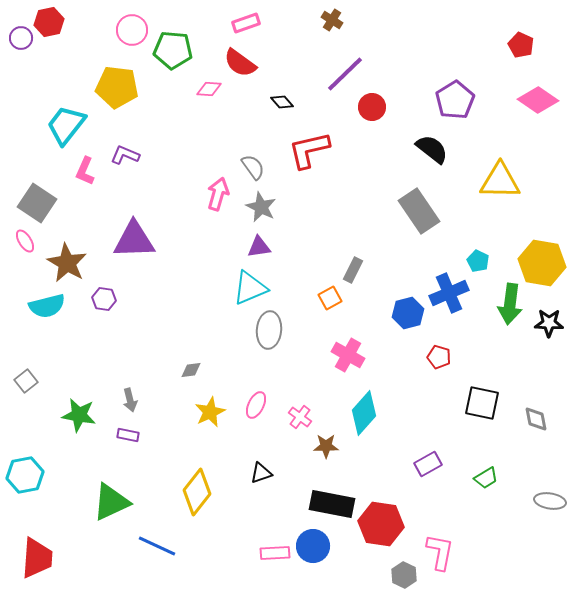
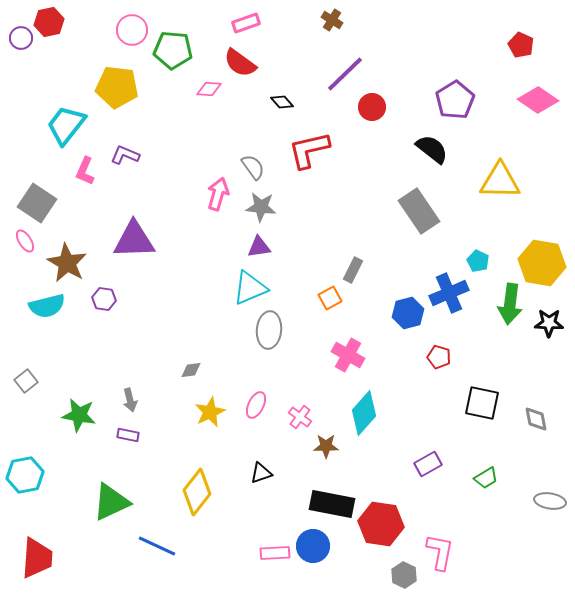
gray star at (261, 207): rotated 20 degrees counterclockwise
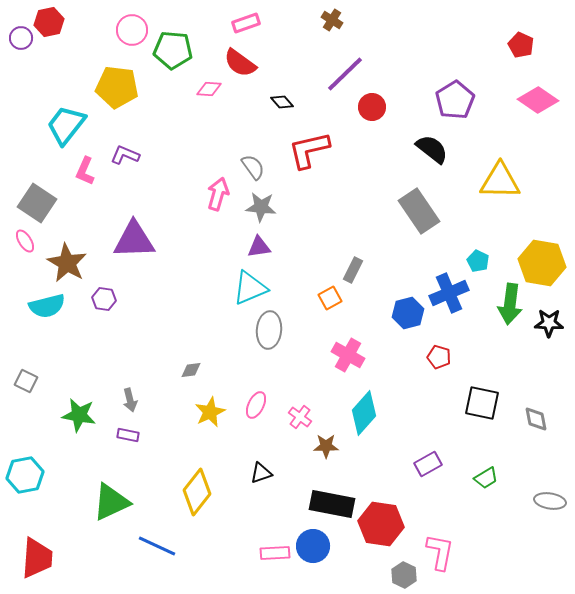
gray square at (26, 381): rotated 25 degrees counterclockwise
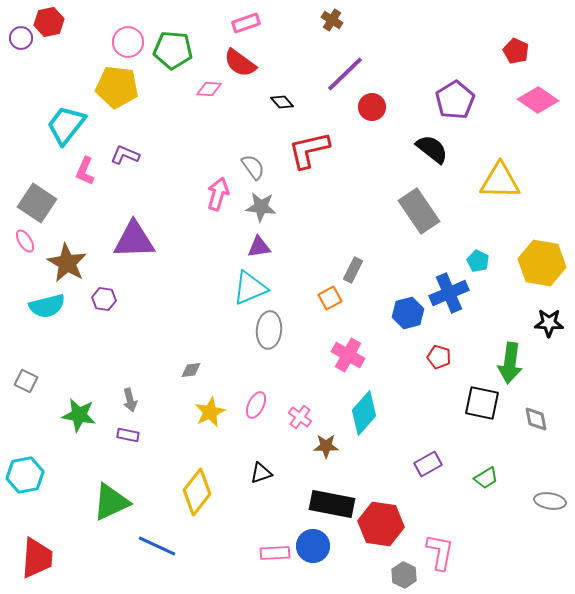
pink circle at (132, 30): moved 4 px left, 12 px down
red pentagon at (521, 45): moved 5 px left, 6 px down
green arrow at (510, 304): moved 59 px down
